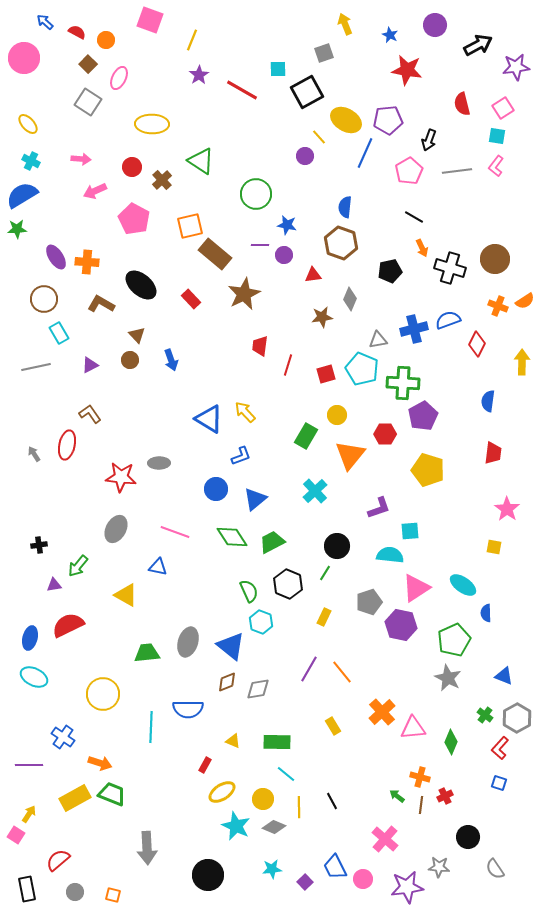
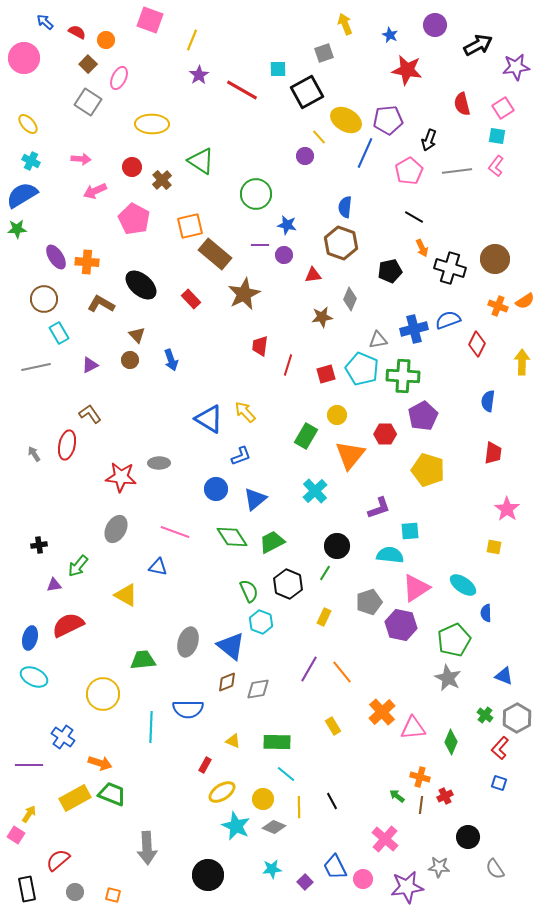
green cross at (403, 383): moved 7 px up
green trapezoid at (147, 653): moved 4 px left, 7 px down
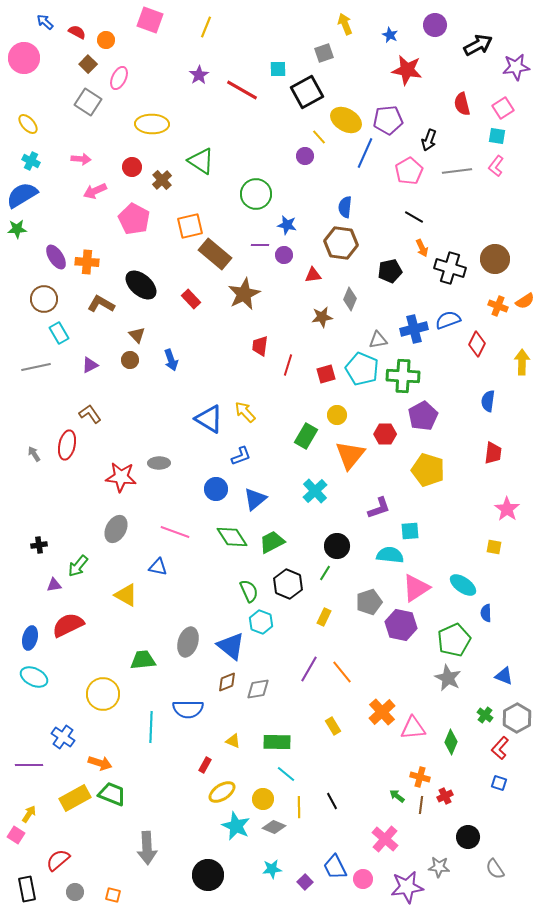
yellow line at (192, 40): moved 14 px right, 13 px up
brown hexagon at (341, 243): rotated 12 degrees counterclockwise
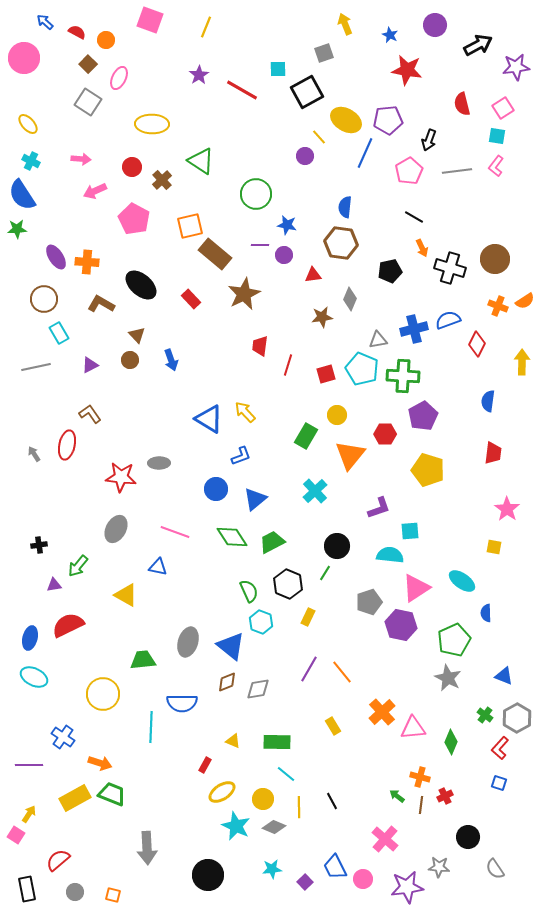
blue semicircle at (22, 195): rotated 92 degrees counterclockwise
cyan ellipse at (463, 585): moved 1 px left, 4 px up
yellow rectangle at (324, 617): moved 16 px left
blue semicircle at (188, 709): moved 6 px left, 6 px up
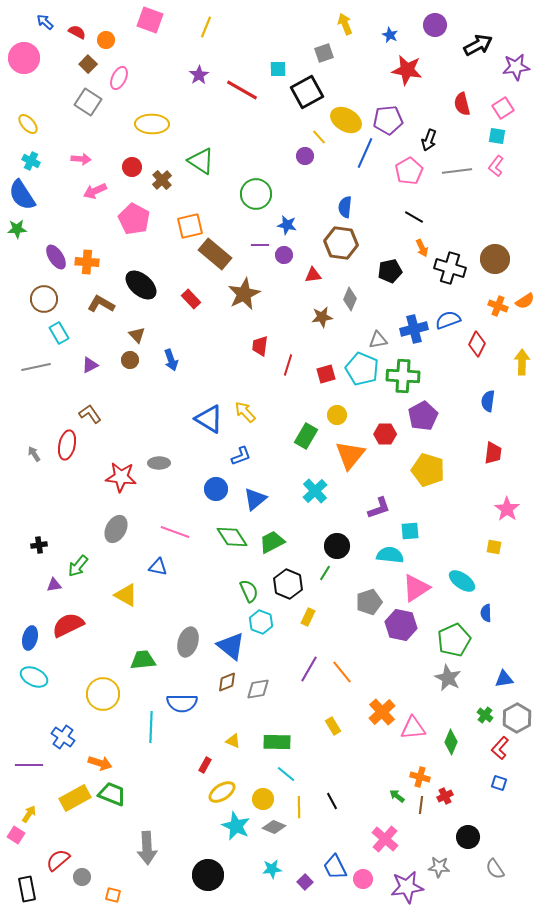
blue triangle at (504, 676): moved 3 px down; rotated 30 degrees counterclockwise
gray circle at (75, 892): moved 7 px right, 15 px up
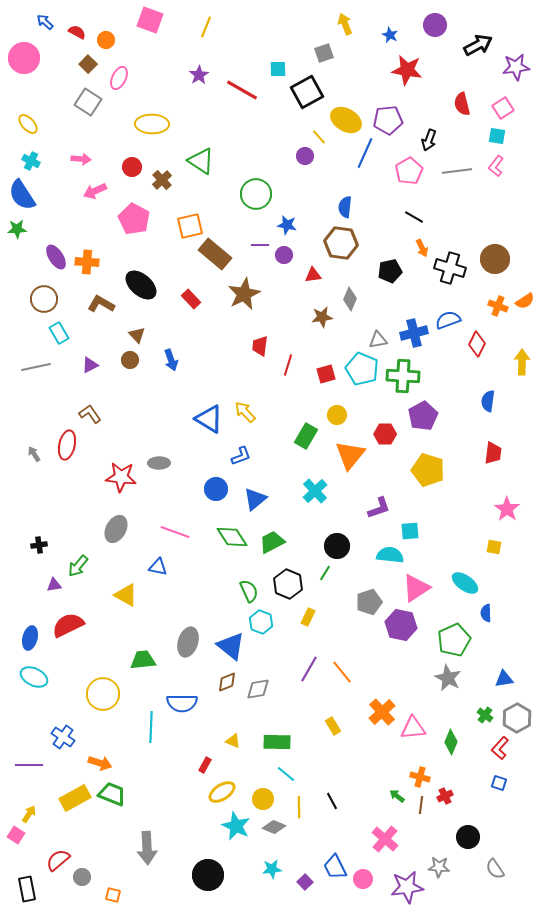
blue cross at (414, 329): moved 4 px down
cyan ellipse at (462, 581): moved 3 px right, 2 px down
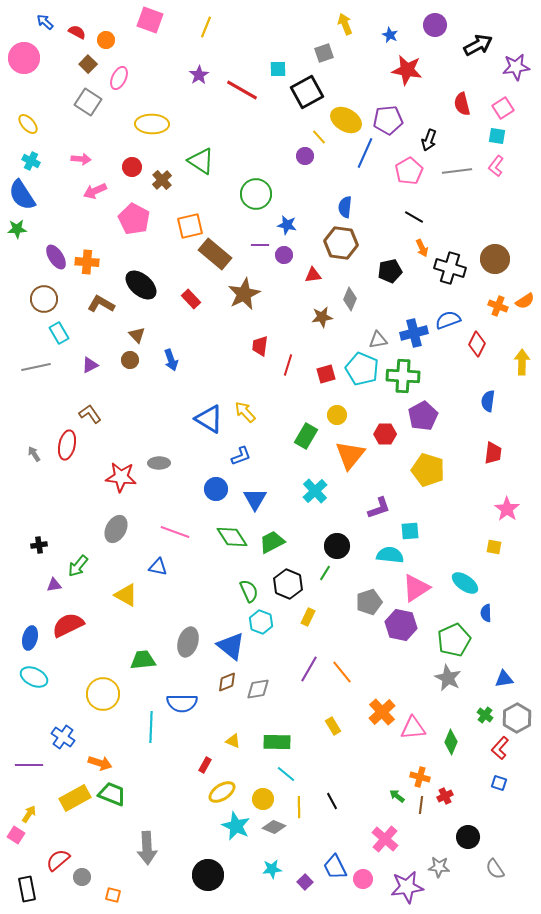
blue triangle at (255, 499): rotated 20 degrees counterclockwise
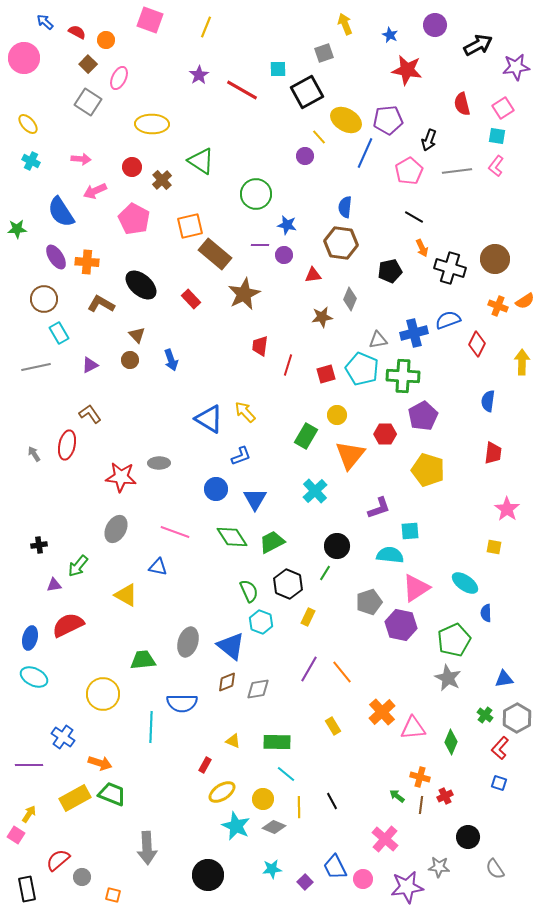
blue semicircle at (22, 195): moved 39 px right, 17 px down
